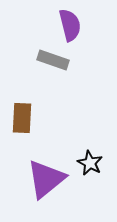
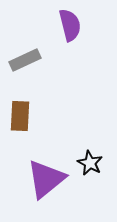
gray rectangle: moved 28 px left; rotated 44 degrees counterclockwise
brown rectangle: moved 2 px left, 2 px up
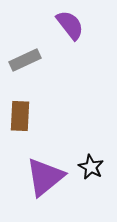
purple semicircle: rotated 24 degrees counterclockwise
black star: moved 1 px right, 4 px down
purple triangle: moved 1 px left, 2 px up
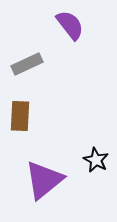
gray rectangle: moved 2 px right, 4 px down
black star: moved 5 px right, 7 px up
purple triangle: moved 1 px left, 3 px down
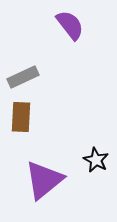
gray rectangle: moved 4 px left, 13 px down
brown rectangle: moved 1 px right, 1 px down
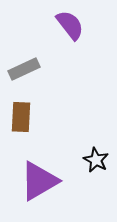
gray rectangle: moved 1 px right, 8 px up
purple triangle: moved 5 px left, 1 px down; rotated 9 degrees clockwise
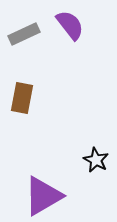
gray rectangle: moved 35 px up
brown rectangle: moved 1 px right, 19 px up; rotated 8 degrees clockwise
purple triangle: moved 4 px right, 15 px down
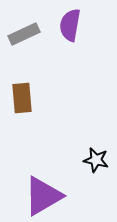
purple semicircle: rotated 132 degrees counterclockwise
brown rectangle: rotated 16 degrees counterclockwise
black star: rotated 15 degrees counterclockwise
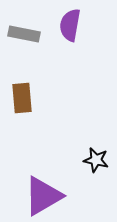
gray rectangle: rotated 36 degrees clockwise
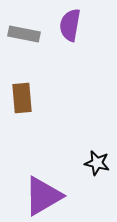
black star: moved 1 px right, 3 px down
